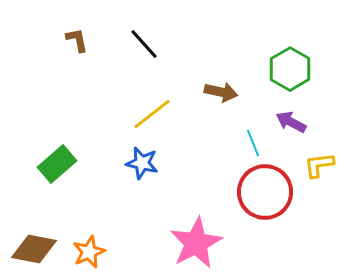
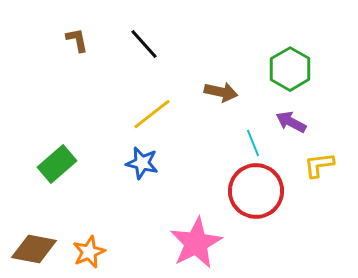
red circle: moved 9 px left, 1 px up
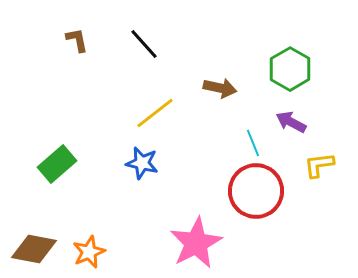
brown arrow: moved 1 px left, 4 px up
yellow line: moved 3 px right, 1 px up
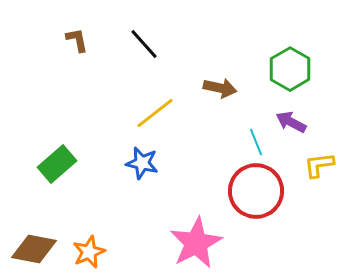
cyan line: moved 3 px right, 1 px up
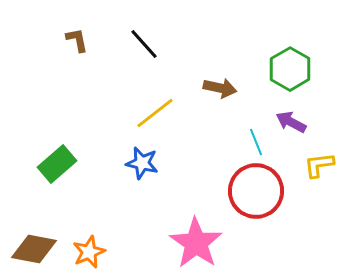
pink star: rotated 10 degrees counterclockwise
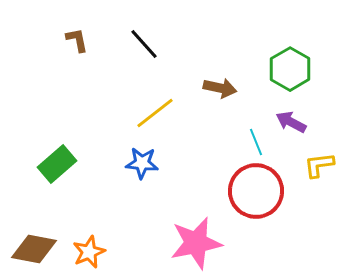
blue star: rotated 8 degrees counterclockwise
pink star: rotated 26 degrees clockwise
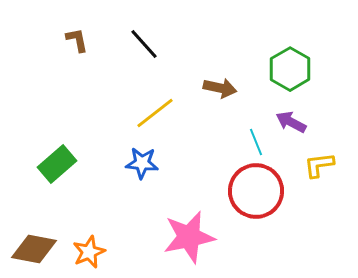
pink star: moved 7 px left, 6 px up
